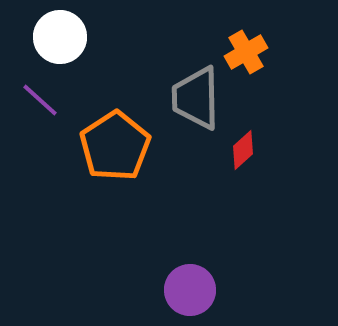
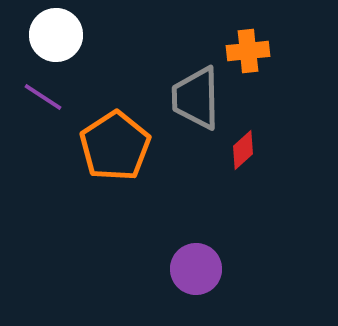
white circle: moved 4 px left, 2 px up
orange cross: moved 2 px right, 1 px up; rotated 24 degrees clockwise
purple line: moved 3 px right, 3 px up; rotated 9 degrees counterclockwise
purple circle: moved 6 px right, 21 px up
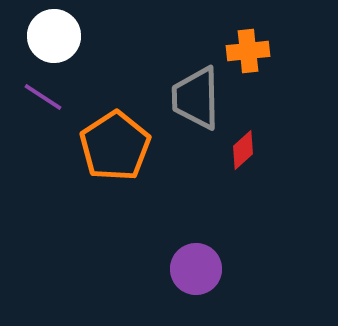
white circle: moved 2 px left, 1 px down
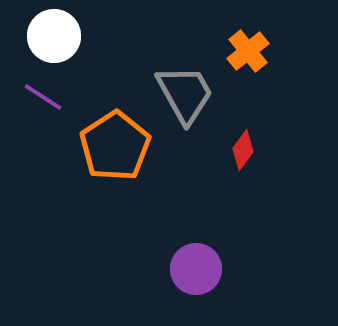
orange cross: rotated 33 degrees counterclockwise
gray trapezoid: moved 11 px left, 4 px up; rotated 152 degrees clockwise
red diamond: rotated 12 degrees counterclockwise
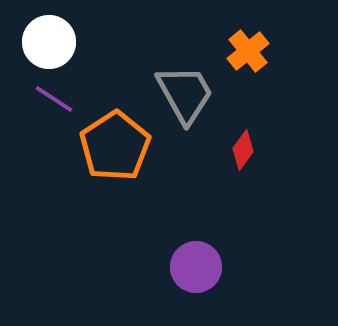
white circle: moved 5 px left, 6 px down
purple line: moved 11 px right, 2 px down
purple circle: moved 2 px up
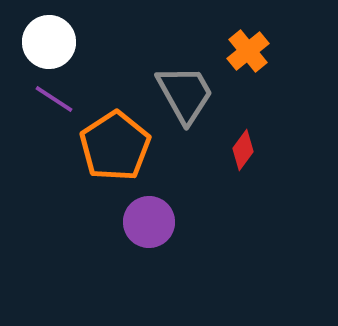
purple circle: moved 47 px left, 45 px up
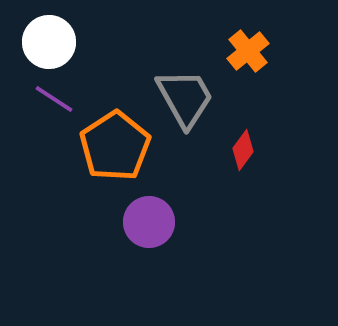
gray trapezoid: moved 4 px down
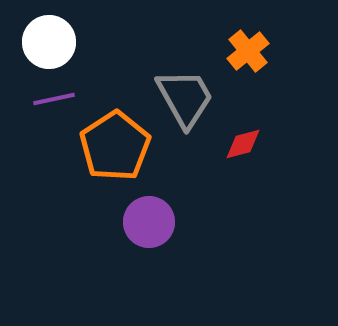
purple line: rotated 45 degrees counterclockwise
red diamond: moved 6 px up; rotated 39 degrees clockwise
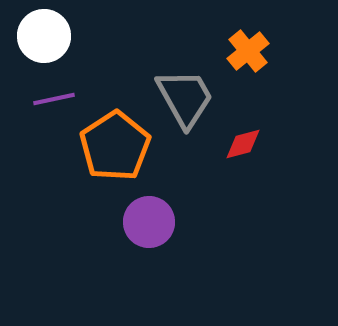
white circle: moved 5 px left, 6 px up
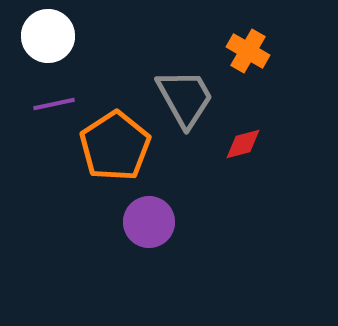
white circle: moved 4 px right
orange cross: rotated 21 degrees counterclockwise
purple line: moved 5 px down
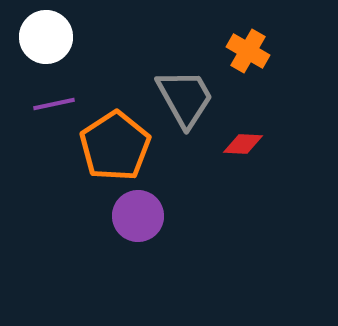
white circle: moved 2 px left, 1 px down
red diamond: rotated 18 degrees clockwise
purple circle: moved 11 px left, 6 px up
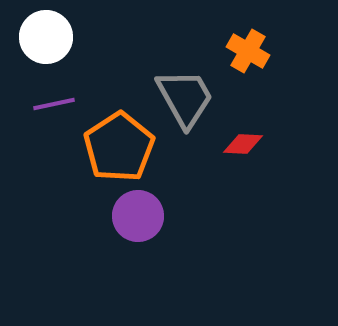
orange pentagon: moved 4 px right, 1 px down
